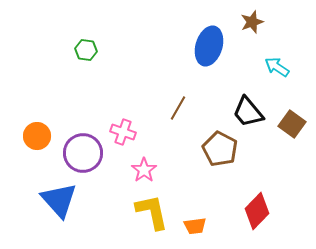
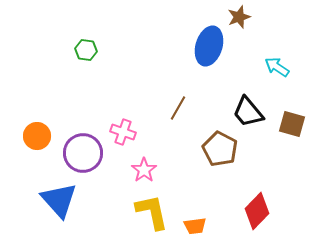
brown star: moved 13 px left, 5 px up
brown square: rotated 20 degrees counterclockwise
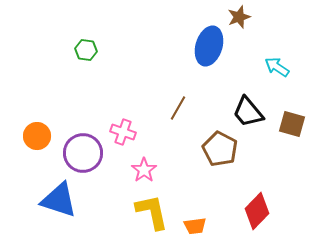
blue triangle: rotated 30 degrees counterclockwise
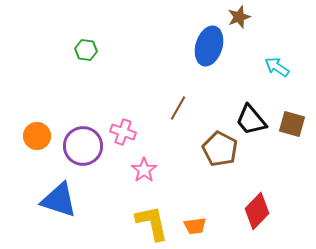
black trapezoid: moved 3 px right, 8 px down
purple circle: moved 7 px up
yellow L-shape: moved 11 px down
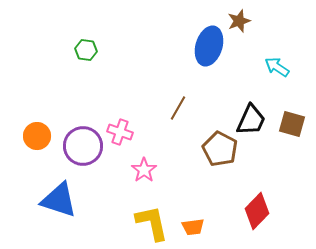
brown star: moved 4 px down
black trapezoid: rotated 116 degrees counterclockwise
pink cross: moved 3 px left
orange trapezoid: moved 2 px left, 1 px down
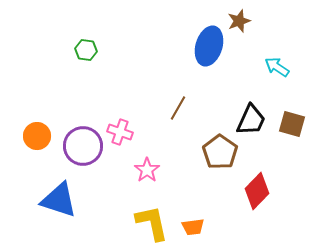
brown pentagon: moved 3 px down; rotated 8 degrees clockwise
pink star: moved 3 px right
red diamond: moved 20 px up
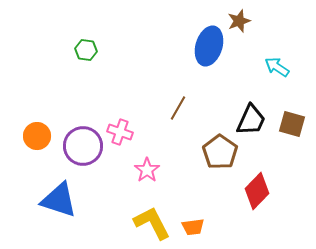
yellow L-shape: rotated 15 degrees counterclockwise
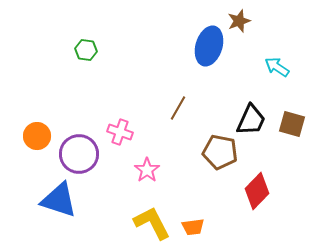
purple circle: moved 4 px left, 8 px down
brown pentagon: rotated 24 degrees counterclockwise
